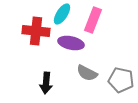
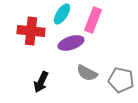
red cross: moved 5 px left
purple ellipse: rotated 30 degrees counterclockwise
black arrow: moved 5 px left, 1 px up; rotated 20 degrees clockwise
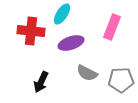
pink rectangle: moved 19 px right, 7 px down
gray pentagon: rotated 15 degrees counterclockwise
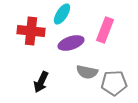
pink rectangle: moved 7 px left, 3 px down
gray semicircle: moved 1 px up; rotated 15 degrees counterclockwise
gray pentagon: moved 7 px left, 3 px down
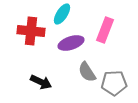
gray semicircle: rotated 45 degrees clockwise
black arrow: rotated 90 degrees counterclockwise
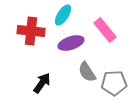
cyan ellipse: moved 1 px right, 1 px down
pink rectangle: rotated 60 degrees counterclockwise
black arrow: moved 1 px right, 1 px down; rotated 80 degrees counterclockwise
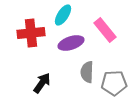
red cross: moved 2 px down; rotated 12 degrees counterclockwise
gray semicircle: rotated 35 degrees clockwise
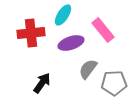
pink rectangle: moved 2 px left
gray semicircle: moved 1 px right, 3 px up; rotated 35 degrees clockwise
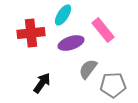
gray pentagon: moved 1 px left, 2 px down
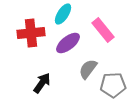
cyan ellipse: moved 1 px up
purple ellipse: moved 3 px left; rotated 20 degrees counterclockwise
